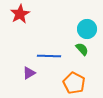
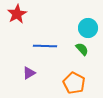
red star: moved 3 px left
cyan circle: moved 1 px right, 1 px up
blue line: moved 4 px left, 10 px up
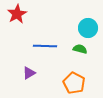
green semicircle: moved 2 px left; rotated 32 degrees counterclockwise
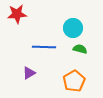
red star: rotated 24 degrees clockwise
cyan circle: moved 15 px left
blue line: moved 1 px left, 1 px down
orange pentagon: moved 2 px up; rotated 15 degrees clockwise
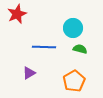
red star: rotated 18 degrees counterclockwise
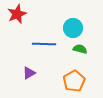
blue line: moved 3 px up
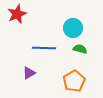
blue line: moved 4 px down
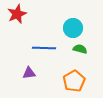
purple triangle: rotated 24 degrees clockwise
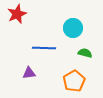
green semicircle: moved 5 px right, 4 px down
